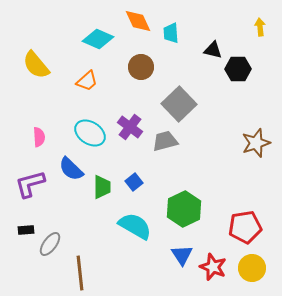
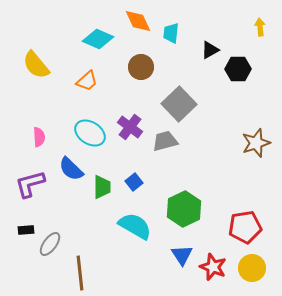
cyan trapezoid: rotated 10 degrees clockwise
black triangle: moved 3 px left; rotated 42 degrees counterclockwise
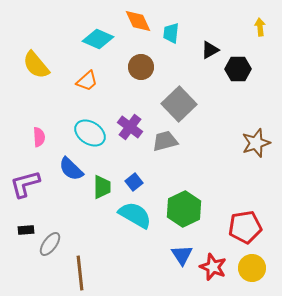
purple L-shape: moved 5 px left
cyan semicircle: moved 11 px up
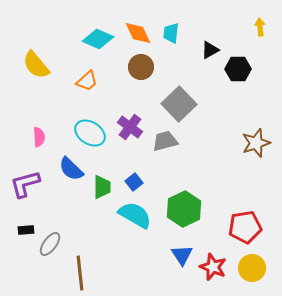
orange diamond: moved 12 px down
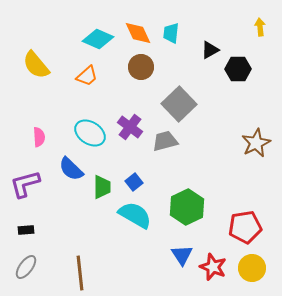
orange trapezoid: moved 5 px up
brown star: rotated 8 degrees counterclockwise
green hexagon: moved 3 px right, 2 px up
gray ellipse: moved 24 px left, 23 px down
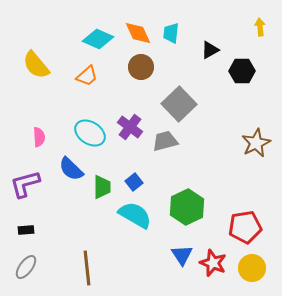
black hexagon: moved 4 px right, 2 px down
red star: moved 4 px up
brown line: moved 7 px right, 5 px up
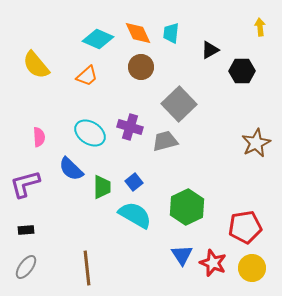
purple cross: rotated 20 degrees counterclockwise
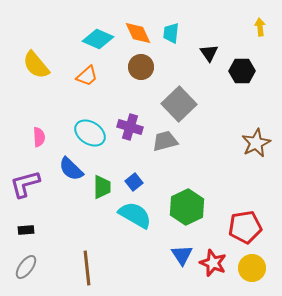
black triangle: moved 1 px left, 3 px down; rotated 36 degrees counterclockwise
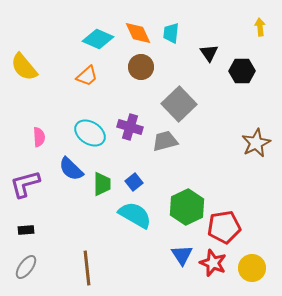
yellow semicircle: moved 12 px left, 2 px down
green trapezoid: moved 3 px up
red pentagon: moved 21 px left
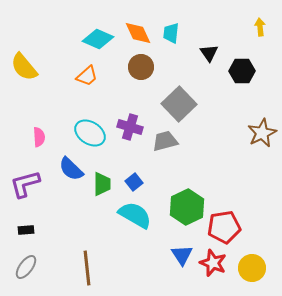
brown star: moved 6 px right, 10 px up
